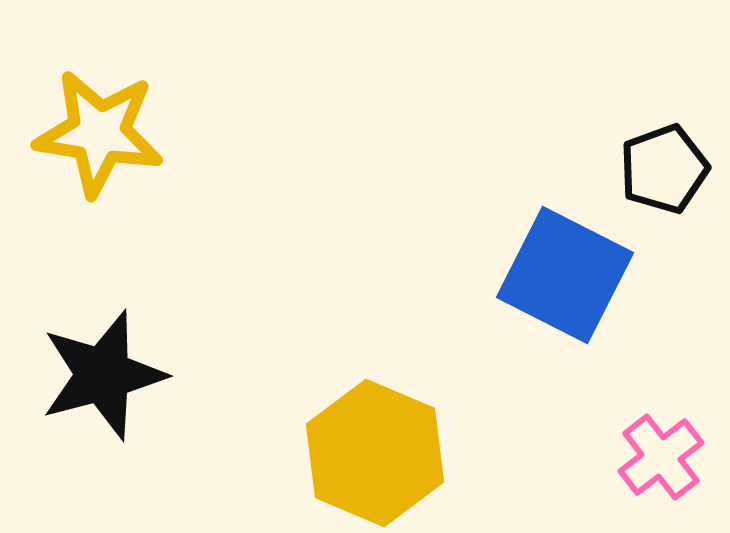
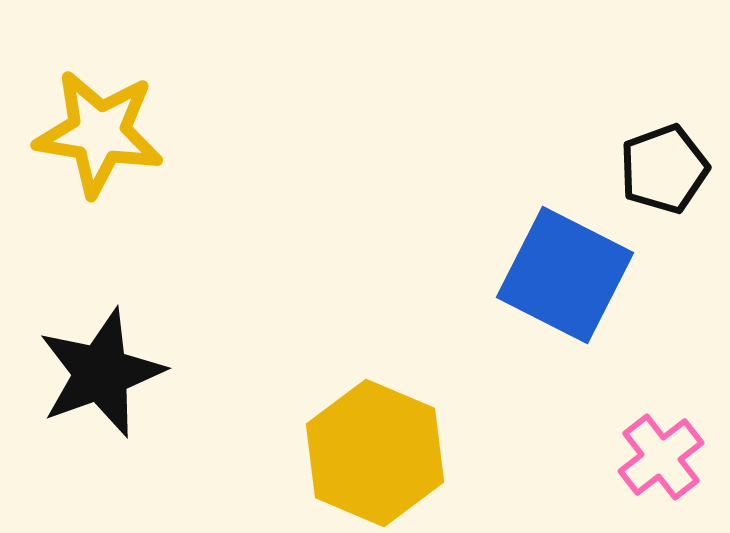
black star: moved 2 px left, 2 px up; rotated 5 degrees counterclockwise
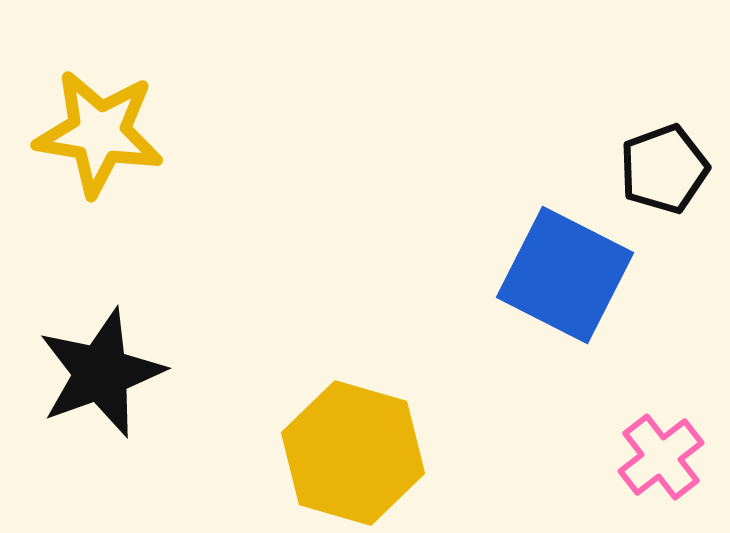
yellow hexagon: moved 22 px left; rotated 7 degrees counterclockwise
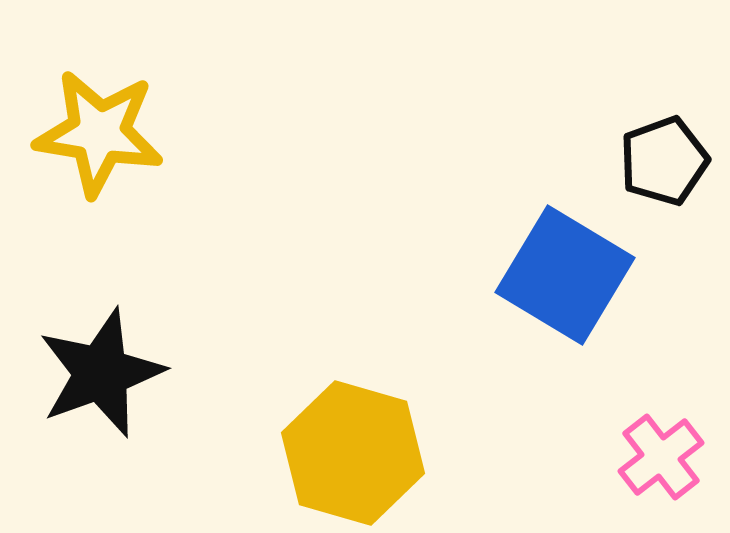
black pentagon: moved 8 px up
blue square: rotated 4 degrees clockwise
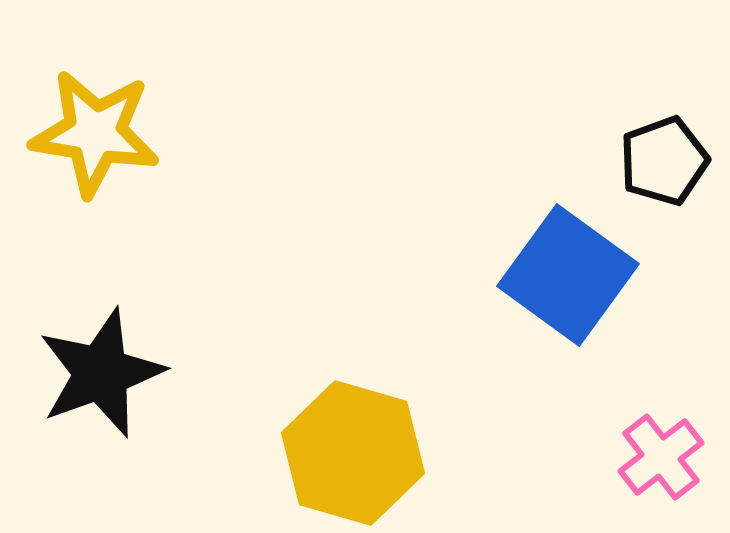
yellow star: moved 4 px left
blue square: moved 3 px right; rotated 5 degrees clockwise
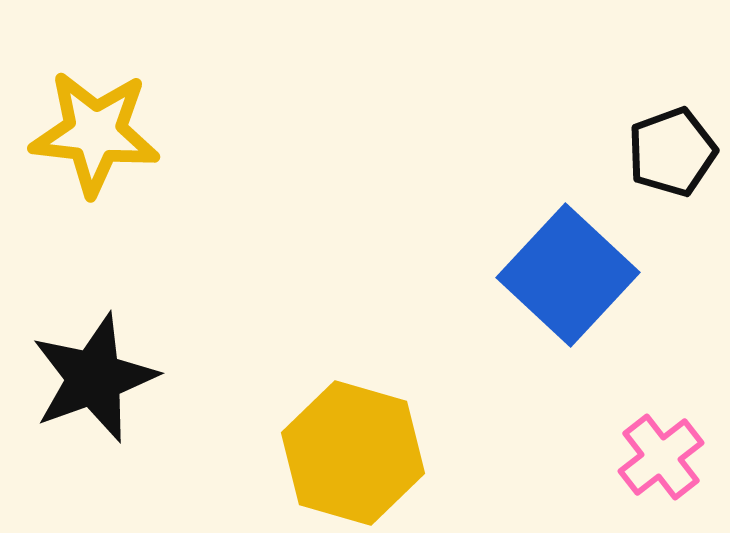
yellow star: rotated 3 degrees counterclockwise
black pentagon: moved 8 px right, 9 px up
blue square: rotated 7 degrees clockwise
black star: moved 7 px left, 5 px down
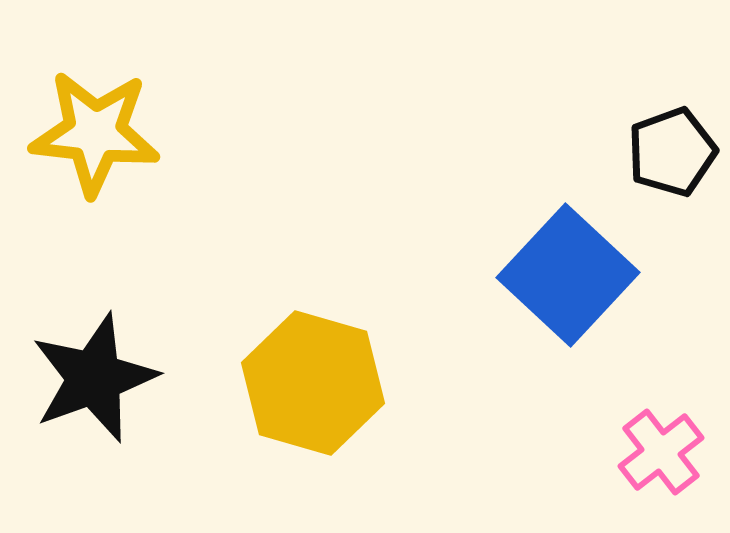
yellow hexagon: moved 40 px left, 70 px up
pink cross: moved 5 px up
